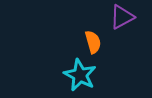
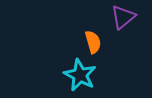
purple triangle: moved 1 px right; rotated 12 degrees counterclockwise
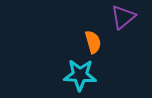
cyan star: rotated 24 degrees counterclockwise
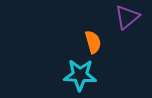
purple triangle: moved 4 px right
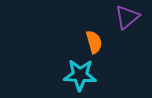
orange semicircle: moved 1 px right
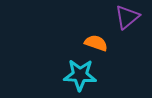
orange semicircle: moved 2 px right, 1 px down; rotated 55 degrees counterclockwise
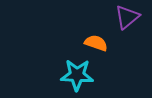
cyan star: moved 3 px left
